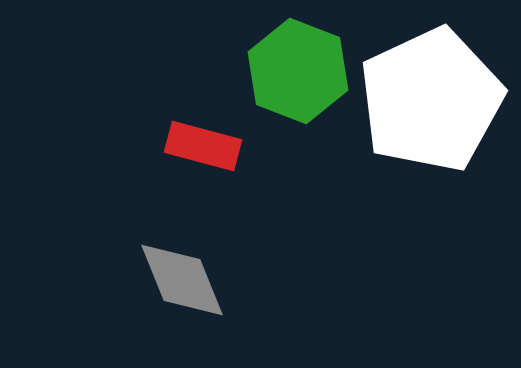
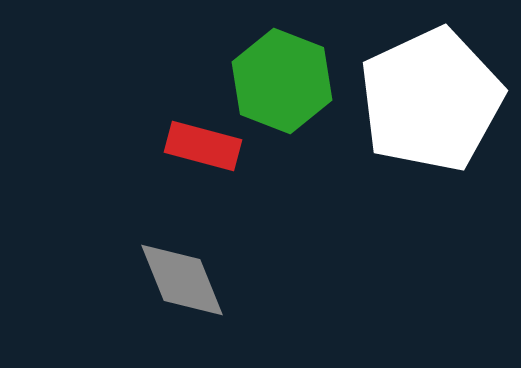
green hexagon: moved 16 px left, 10 px down
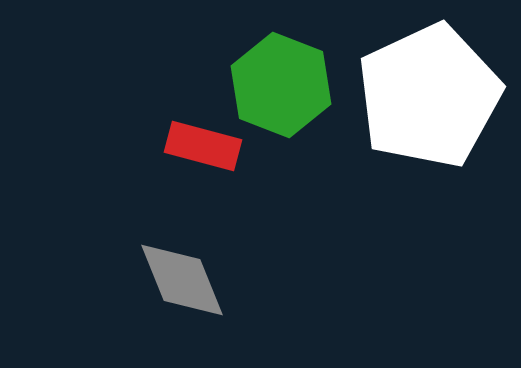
green hexagon: moved 1 px left, 4 px down
white pentagon: moved 2 px left, 4 px up
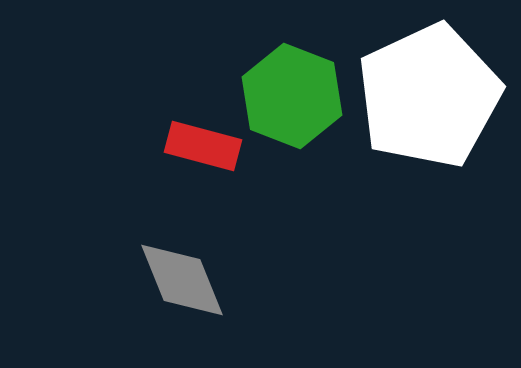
green hexagon: moved 11 px right, 11 px down
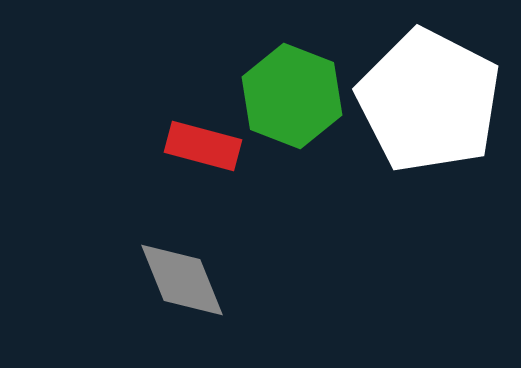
white pentagon: moved 5 px down; rotated 20 degrees counterclockwise
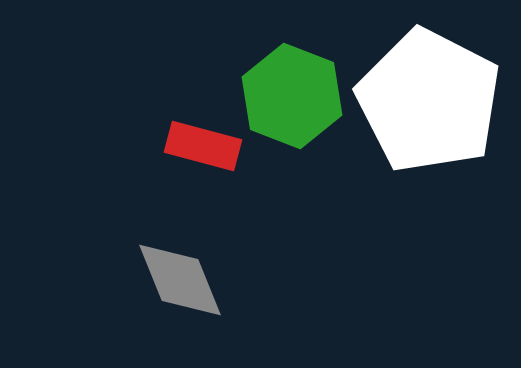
gray diamond: moved 2 px left
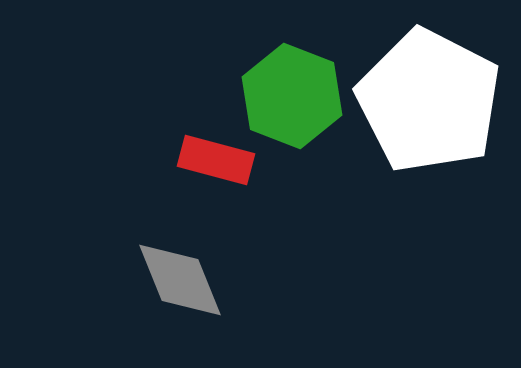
red rectangle: moved 13 px right, 14 px down
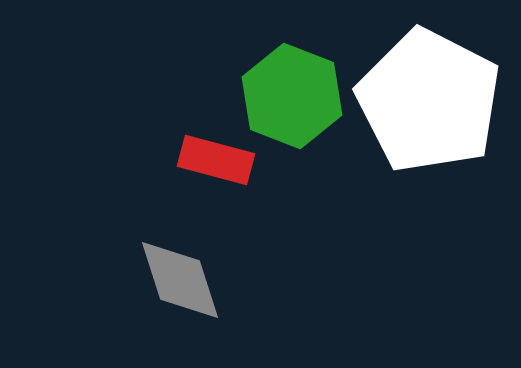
gray diamond: rotated 4 degrees clockwise
